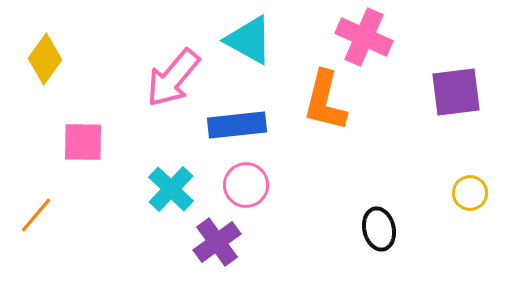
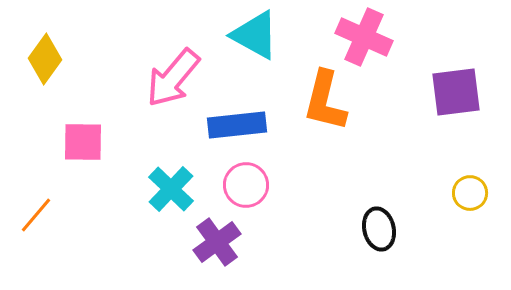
cyan triangle: moved 6 px right, 5 px up
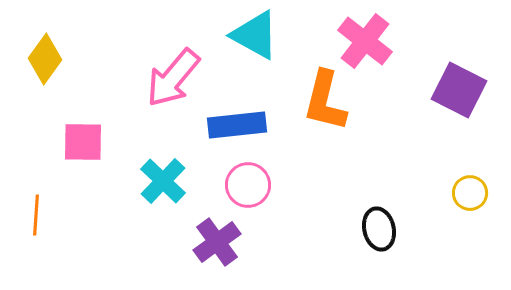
pink cross: moved 1 px right, 4 px down; rotated 14 degrees clockwise
purple square: moved 3 px right, 2 px up; rotated 34 degrees clockwise
pink circle: moved 2 px right
cyan cross: moved 8 px left, 8 px up
orange line: rotated 36 degrees counterclockwise
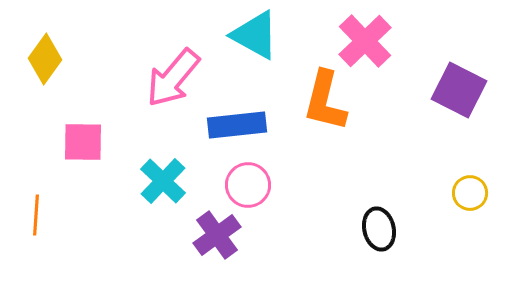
pink cross: rotated 8 degrees clockwise
purple cross: moved 7 px up
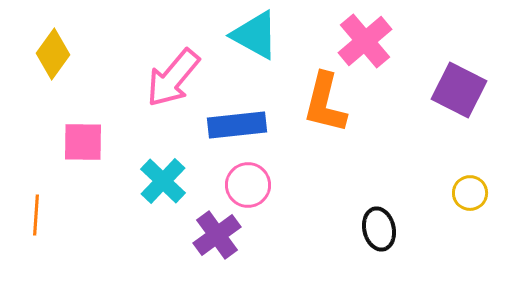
pink cross: rotated 4 degrees clockwise
yellow diamond: moved 8 px right, 5 px up
orange L-shape: moved 2 px down
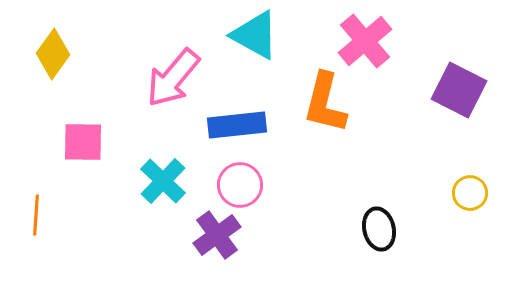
pink circle: moved 8 px left
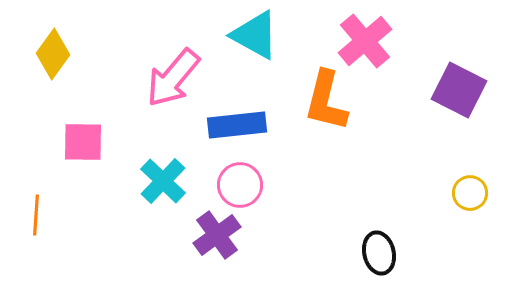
orange L-shape: moved 1 px right, 2 px up
black ellipse: moved 24 px down
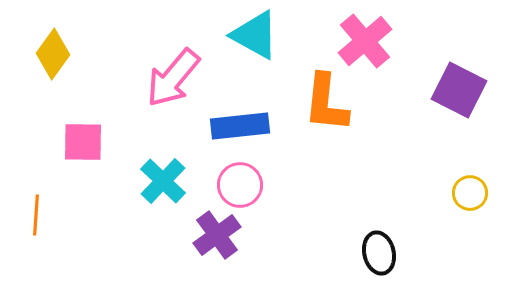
orange L-shape: moved 2 px down; rotated 8 degrees counterclockwise
blue rectangle: moved 3 px right, 1 px down
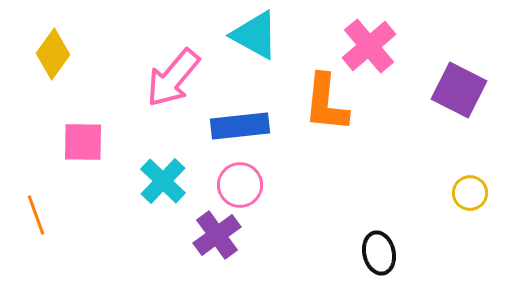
pink cross: moved 4 px right, 5 px down
orange line: rotated 24 degrees counterclockwise
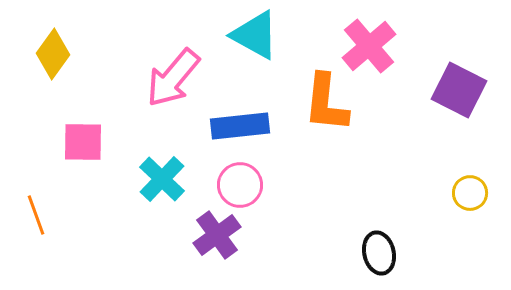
cyan cross: moved 1 px left, 2 px up
